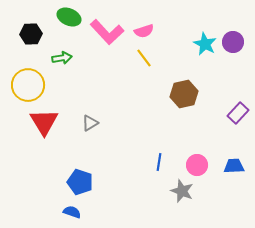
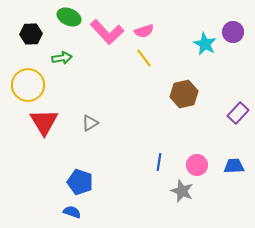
purple circle: moved 10 px up
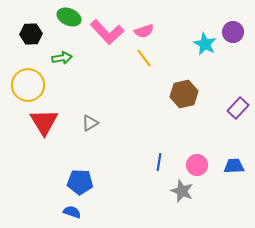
purple rectangle: moved 5 px up
blue pentagon: rotated 15 degrees counterclockwise
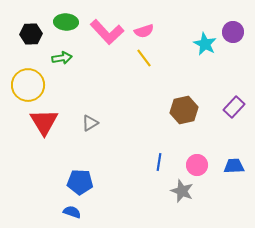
green ellipse: moved 3 px left, 5 px down; rotated 20 degrees counterclockwise
brown hexagon: moved 16 px down
purple rectangle: moved 4 px left, 1 px up
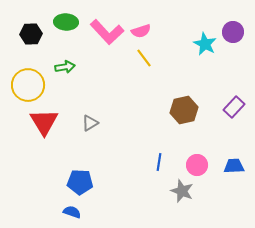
pink semicircle: moved 3 px left
green arrow: moved 3 px right, 9 px down
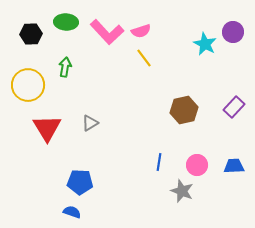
green arrow: rotated 72 degrees counterclockwise
red triangle: moved 3 px right, 6 px down
